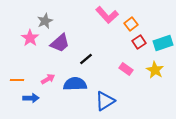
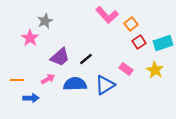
purple trapezoid: moved 14 px down
blue triangle: moved 16 px up
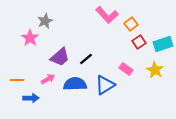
cyan rectangle: moved 1 px down
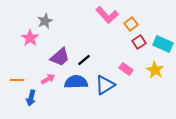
cyan rectangle: rotated 42 degrees clockwise
black line: moved 2 px left, 1 px down
blue semicircle: moved 1 px right, 2 px up
blue arrow: rotated 105 degrees clockwise
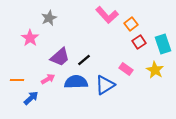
gray star: moved 4 px right, 3 px up
cyan rectangle: rotated 48 degrees clockwise
blue arrow: rotated 147 degrees counterclockwise
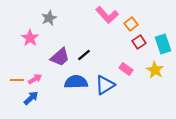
black line: moved 5 px up
pink arrow: moved 13 px left
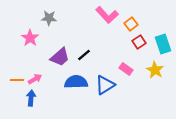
gray star: rotated 28 degrees clockwise
blue arrow: rotated 42 degrees counterclockwise
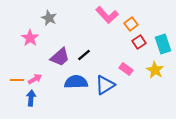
gray star: rotated 21 degrees clockwise
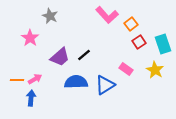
gray star: moved 1 px right, 2 px up
